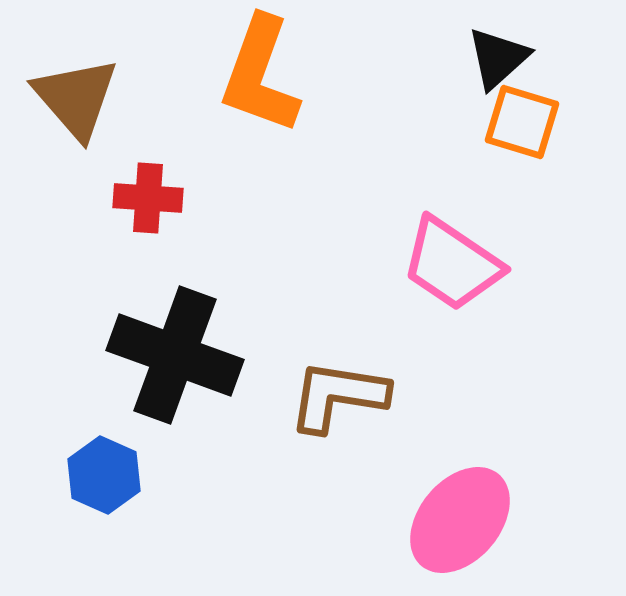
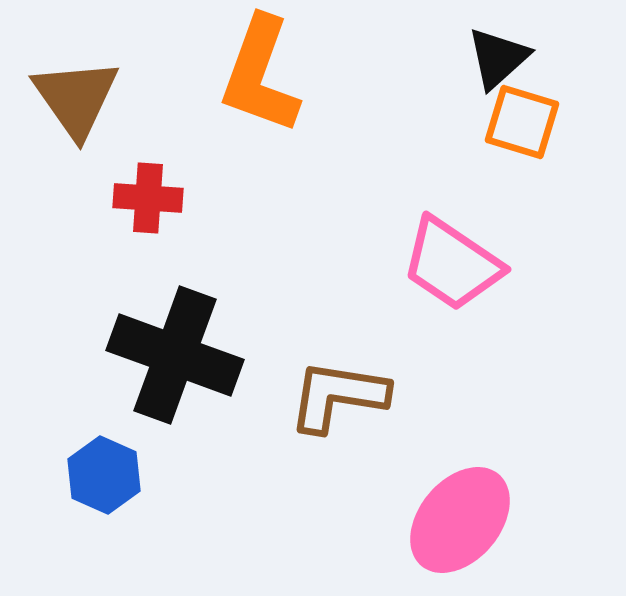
brown triangle: rotated 6 degrees clockwise
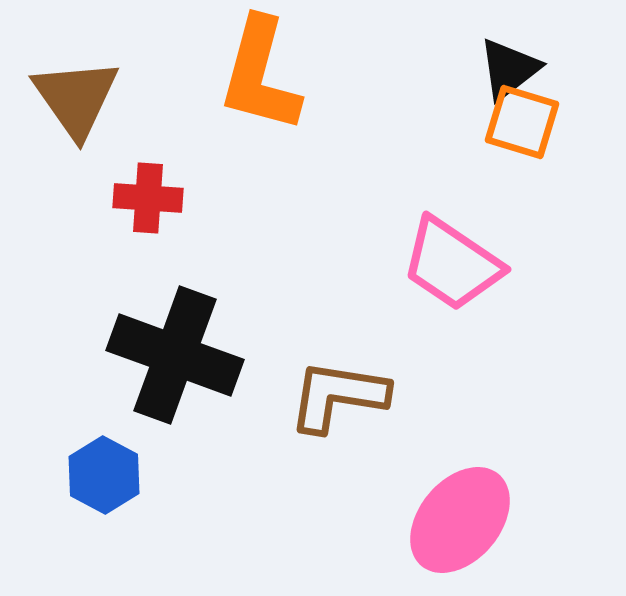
black triangle: moved 11 px right, 11 px down; rotated 4 degrees clockwise
orange L-shape: rotated 5 degrees counterclockwise
blue hexagon: rotated 4 degrees clockwise
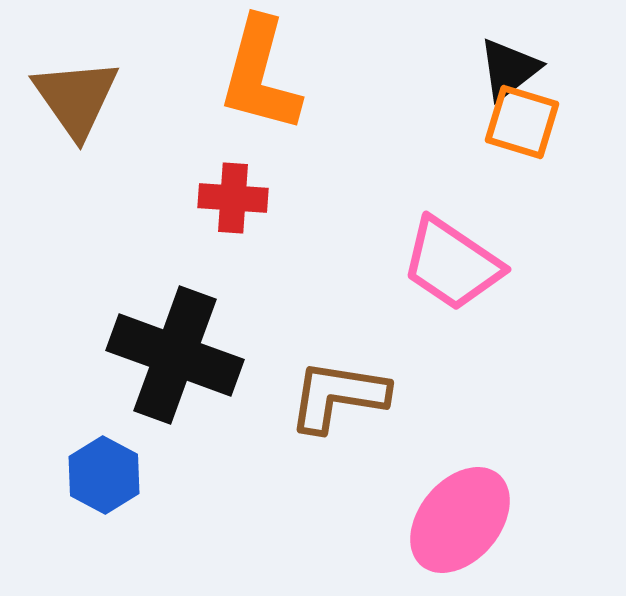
red cross: moved 85 px right
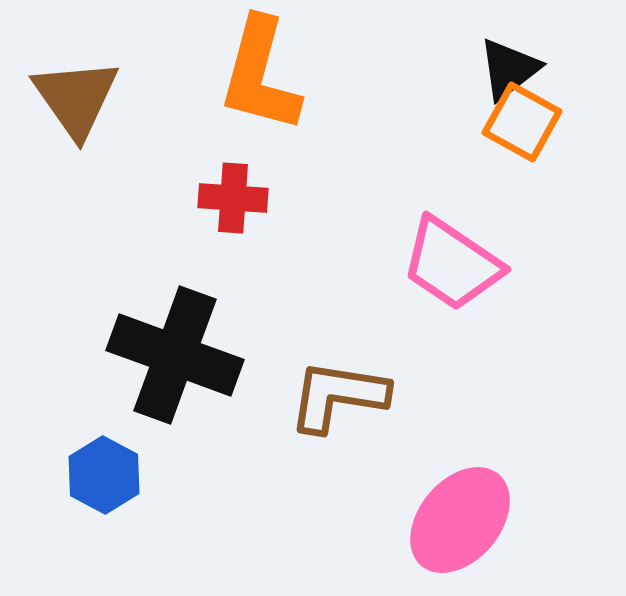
orange square: rotated 12 degrees clockwise
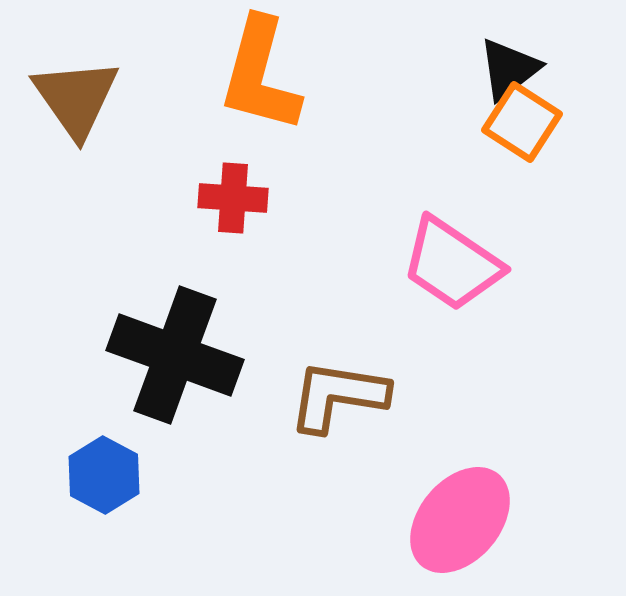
orange square: rotated 4 degrees clockwise
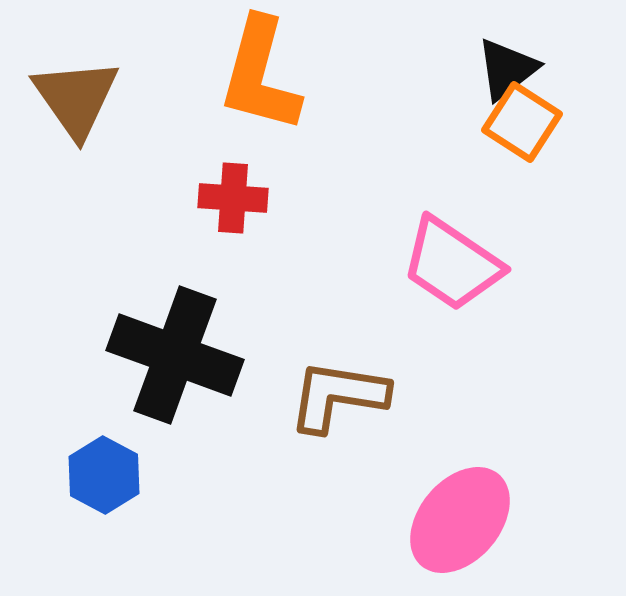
black triangle: moved 2 px left
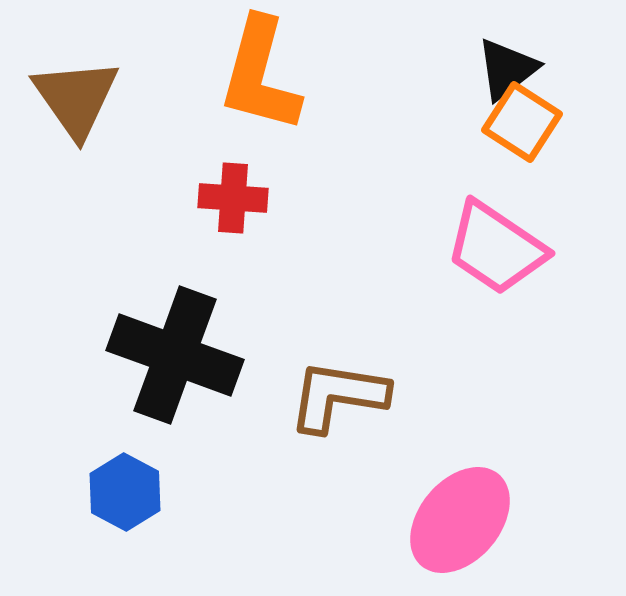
pink trapezoid: moved 44 px right, 16 px up
blue hexagon: moved 21 px right, 17 px down
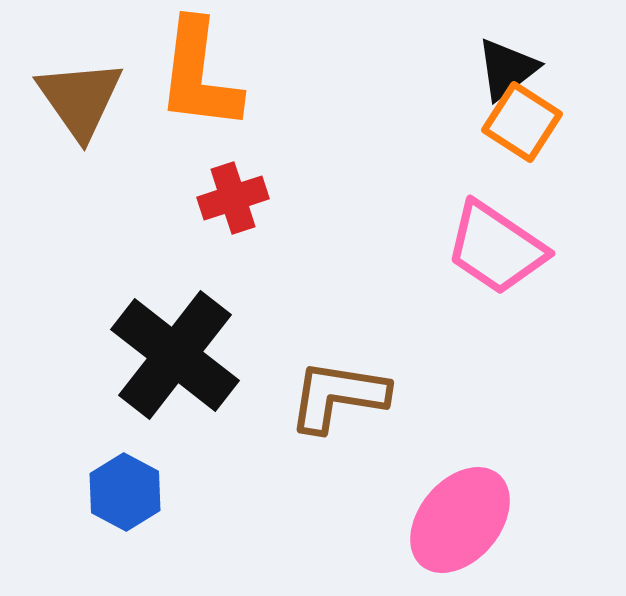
orange L-shape: moved 61 px left; rotated 8 degrees counterclockwise
brown triangle: moved 4 px right, 1 px down
red cross: rotated 22 degrees counterclockwise
black cross: rotated 18 degrees clockwise
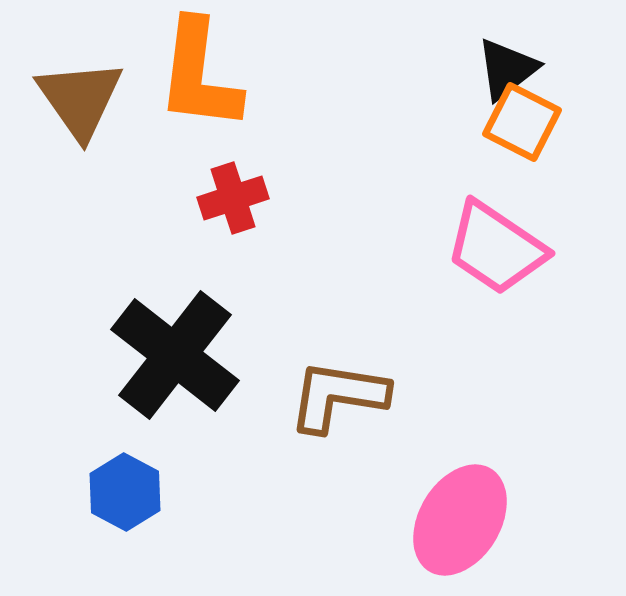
orange square: rotated 6 degrees counterclockwise
pink ellipse: rotated 9 degrees counterclockwise
